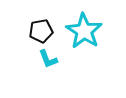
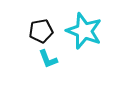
cyan star: rotated 12 degrees counterclockwise
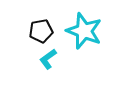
cyan L-shape: rotated 75 degrees clockwise
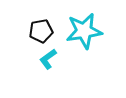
cyan star: rotated 30 degrees counterclockwise
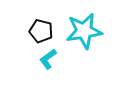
black pentagon: rotated 25 degrees clockwise
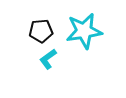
black pentagon: rotated 20 degrees counterclockwise
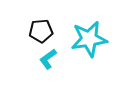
cyan star: moved 5 px right, 8 px down
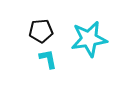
cyan L-shape: rotated 115 degrees clockwise
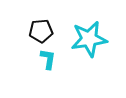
cyan L-shape: rotated 20 degrees clockwise
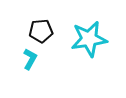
cyan L-shape: moved 18 px left; rotated 20 degrees clockwise
